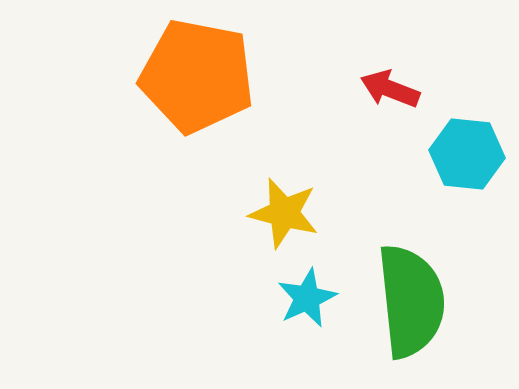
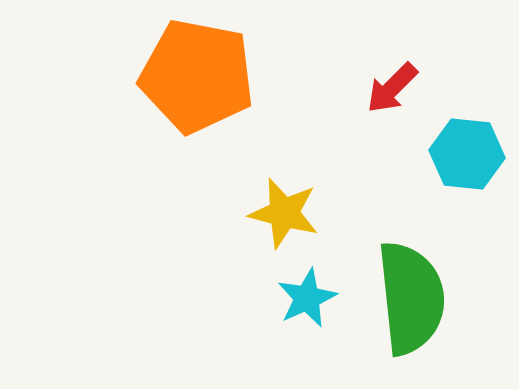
red arrow: moved 2 px right, 1 px up; rotated 66 degrees counterclockwise
green semicircle: moved 3 px up
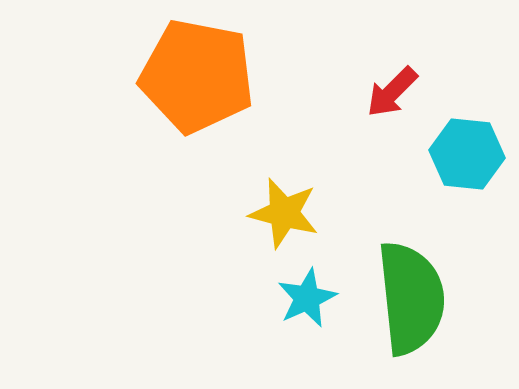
red arrow: moved 4 px down
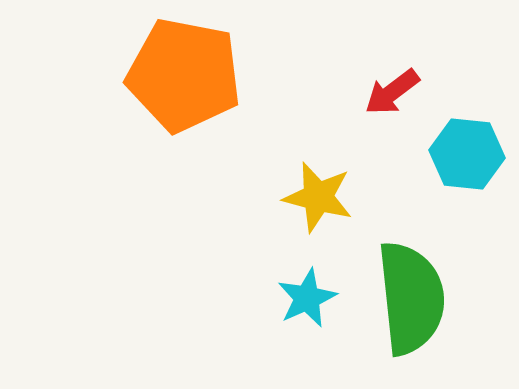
orange pentagon: moved 13 px left, 1 px up
red arrow: rotated 8 degrees clockwise
yellow star: moved 34 px right, 16 px up
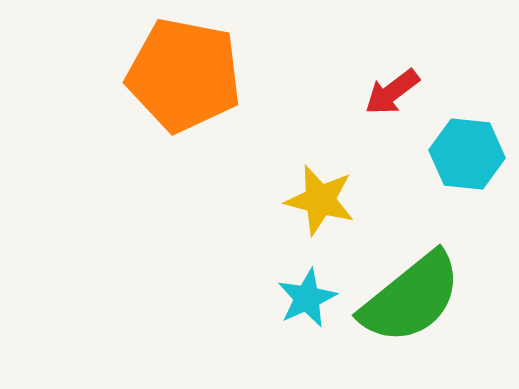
yellow star: moved 2 px right, 3 px down
green semicircle: rotated 57 degrees clockwise
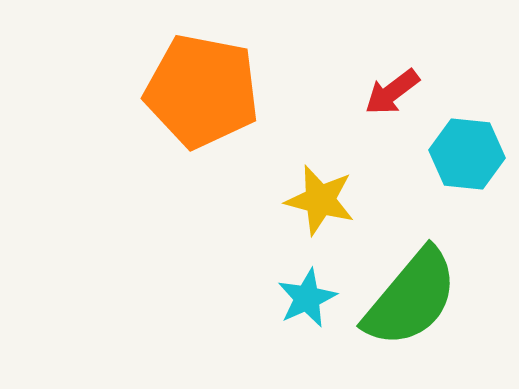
orange pentagon: moved 18 px right, 16 px down
green semicircle: rotated 11 degrees counterclockwise
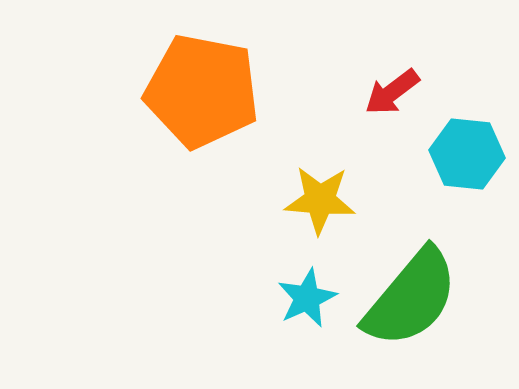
yellow star: rotated 10 degrees counterclockwise
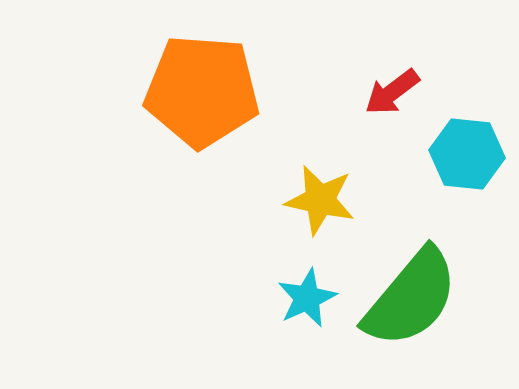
orange pentagon: rotated 7 degrees counterclockwise
yellow star: rotated 8 degrees clockwise
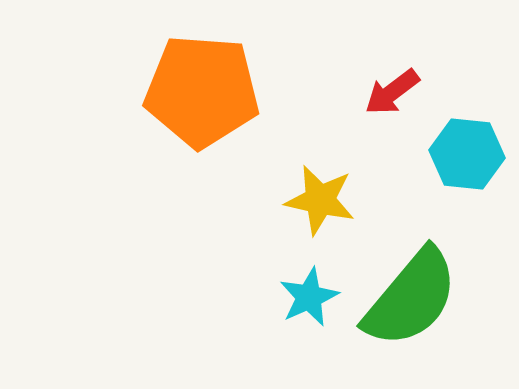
cyan star: moved 2 px right, 1 px up
